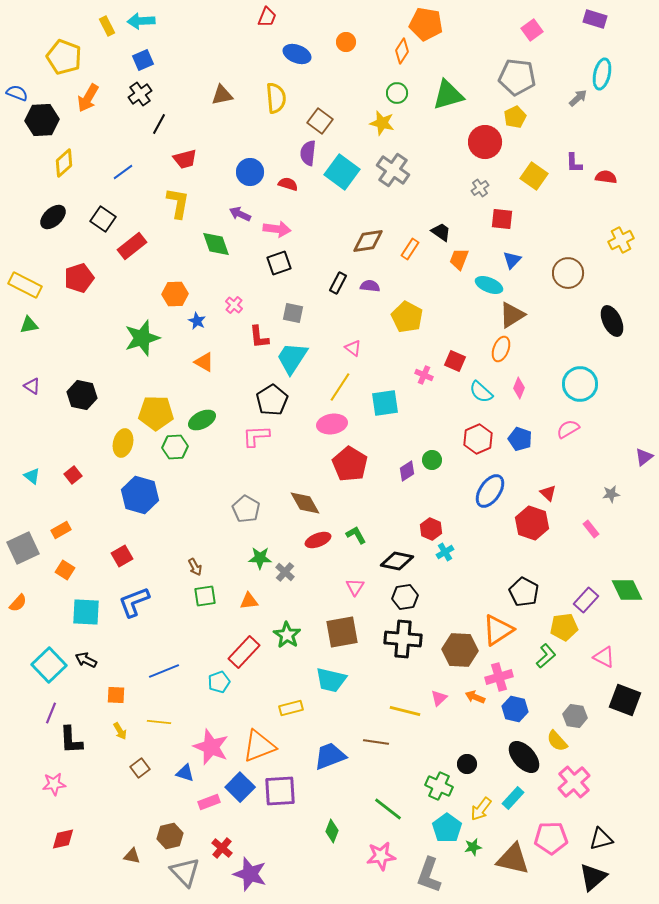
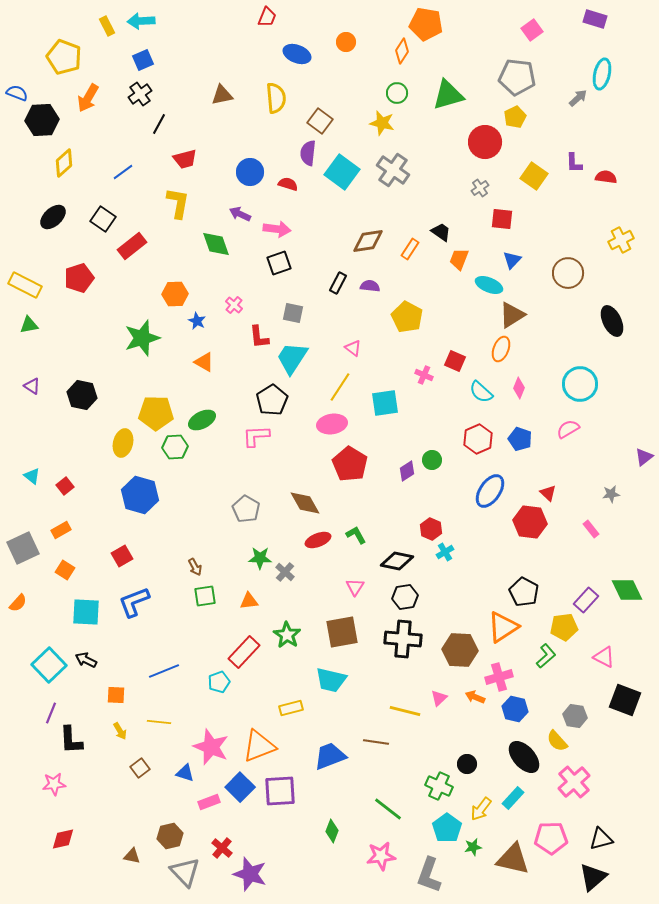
red square at (73, 475): moved 8 px left, 11 px down
red hexagon at (532, 523): moved 2 px left, 1 px up; rotated 12 degrees counterclockwise
orange triangle at (498, 630): moved 5 px right, 3 px up
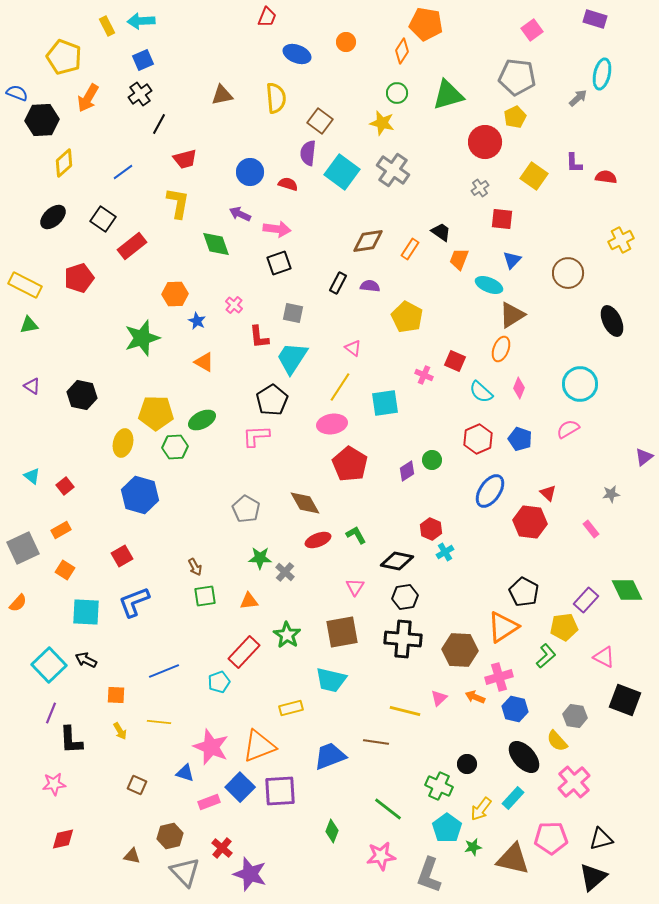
brown square at (140, 768): moved 3 px left, 17 px down; rotated 30 degrees counterclockwise
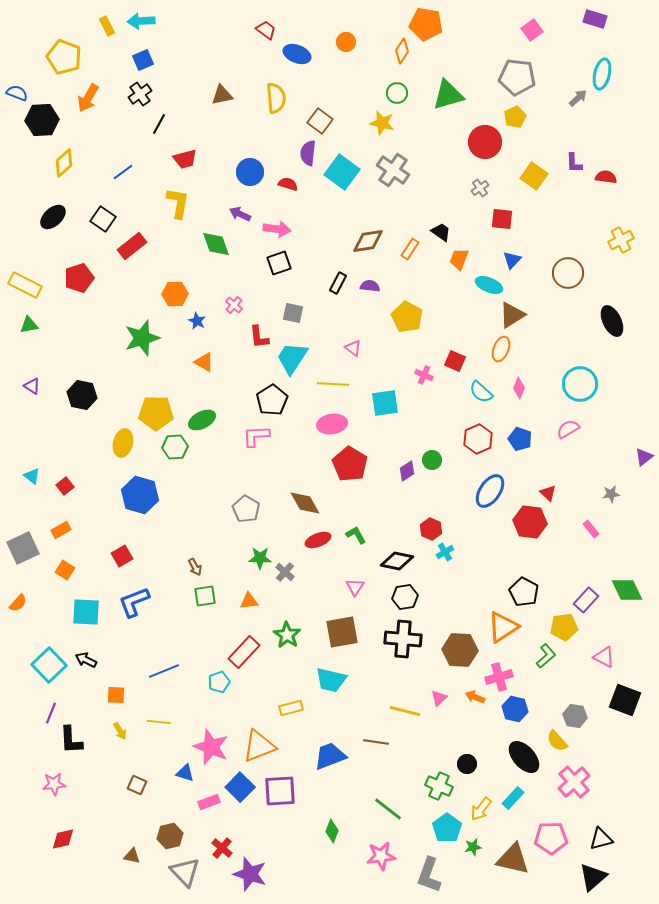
red trapezoid at (267, 17): moved 1 px left, 13 px down; rotated 75 degrees counterclockwise
yellow line at (340, 387): moved 7 px left, 3 px up; rotated 60 degrees clockwise
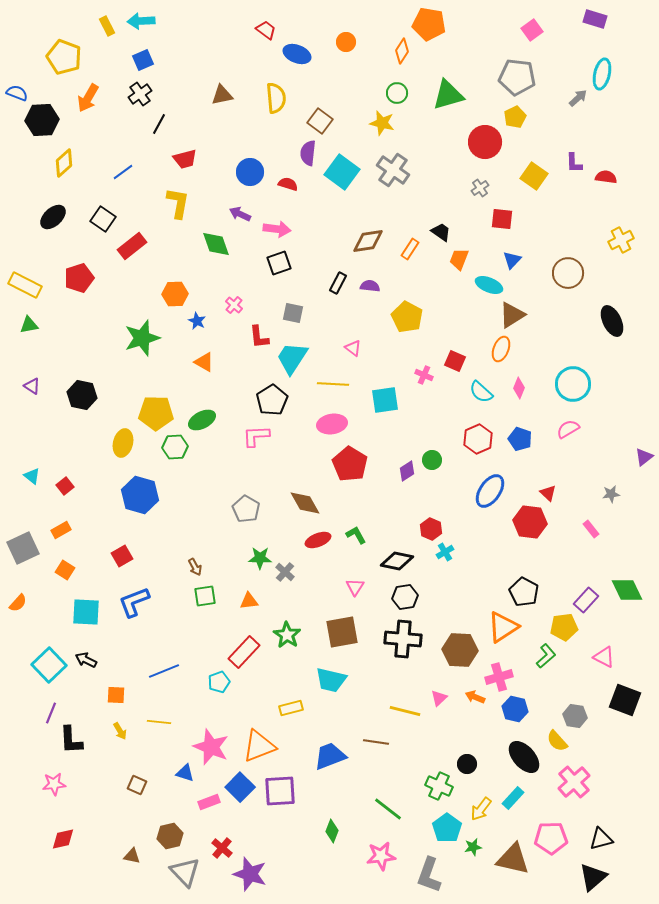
orange pentagon at (426, 24): moved 3 px right
cyan circle at (580, 384): moved 7 px left
cyan square at (385, 403): moved 3 px up
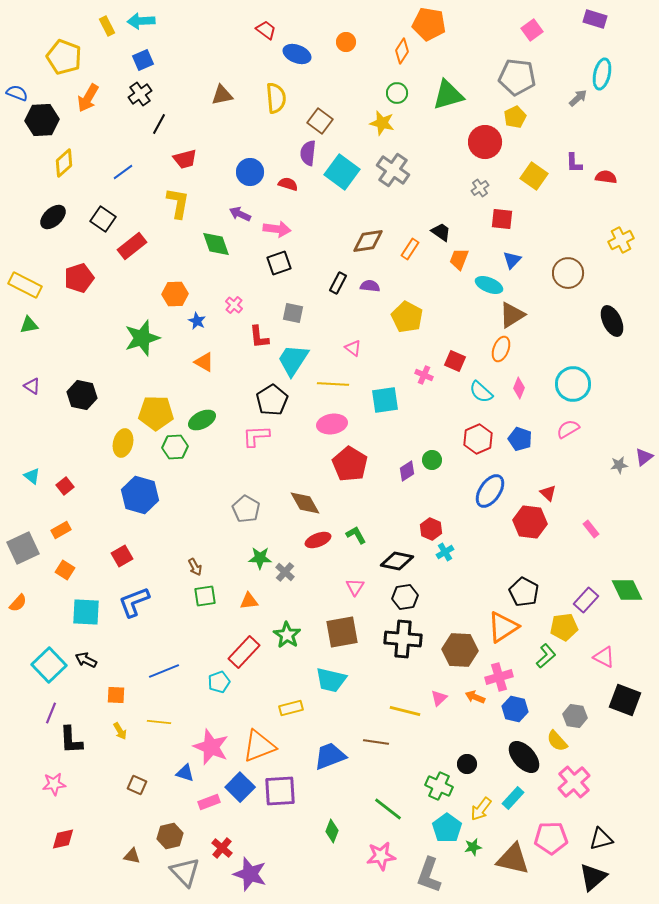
cyan trapezoid at (292, 358): moved 1 px right, 2 px down
gray star at (611, 494): moved 8 px right, 29 px up
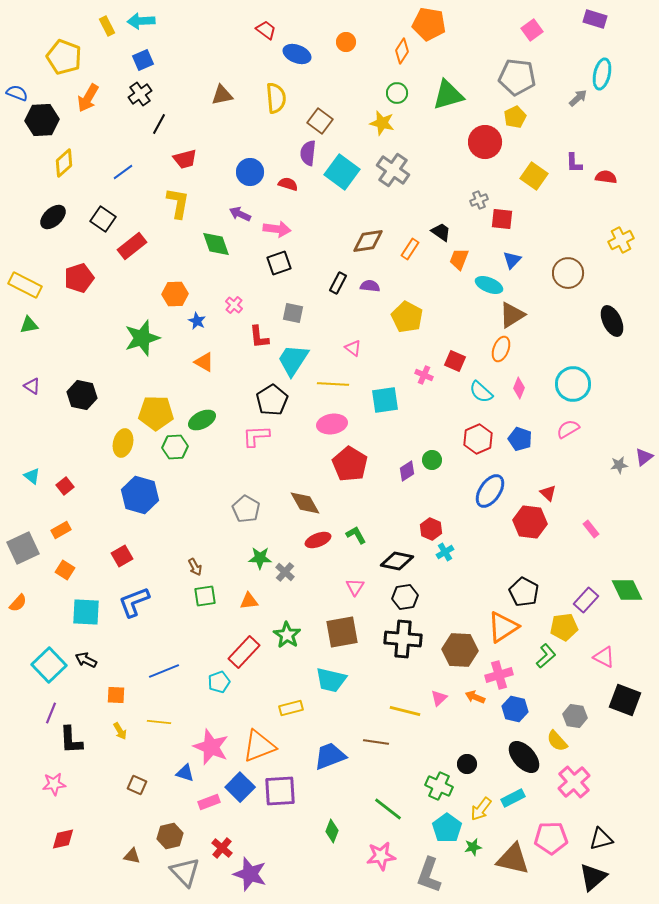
gray cross at (480, 188): moved 1 px left, 12 px down; rotated 12 degrees clockwise
pink cross at (499, 677): moved 2 px up
cyan rectangle at (513, 798): rotated 20 degrees clockwise
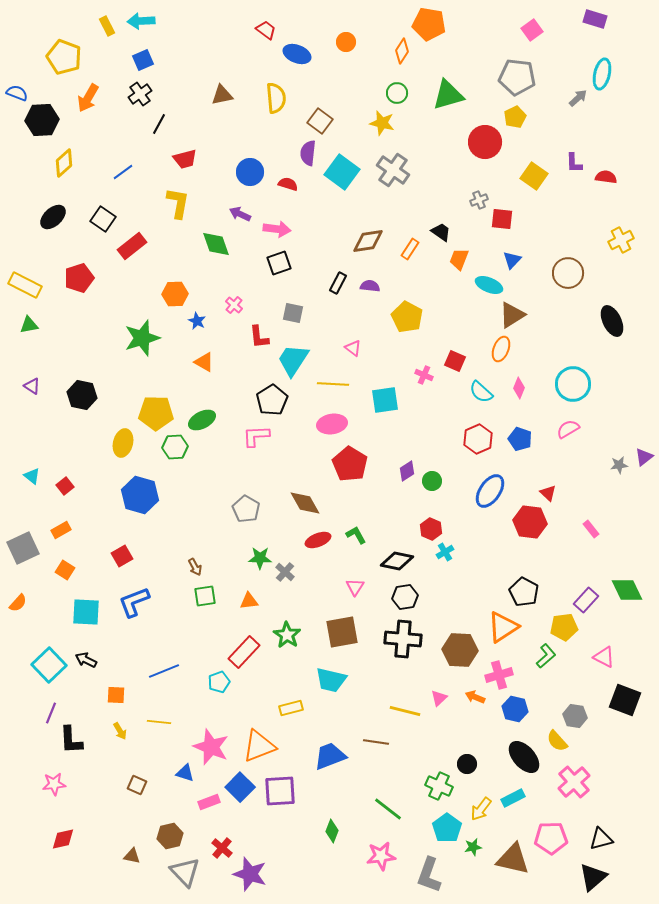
green circle at (432, 460): moved 21 px down
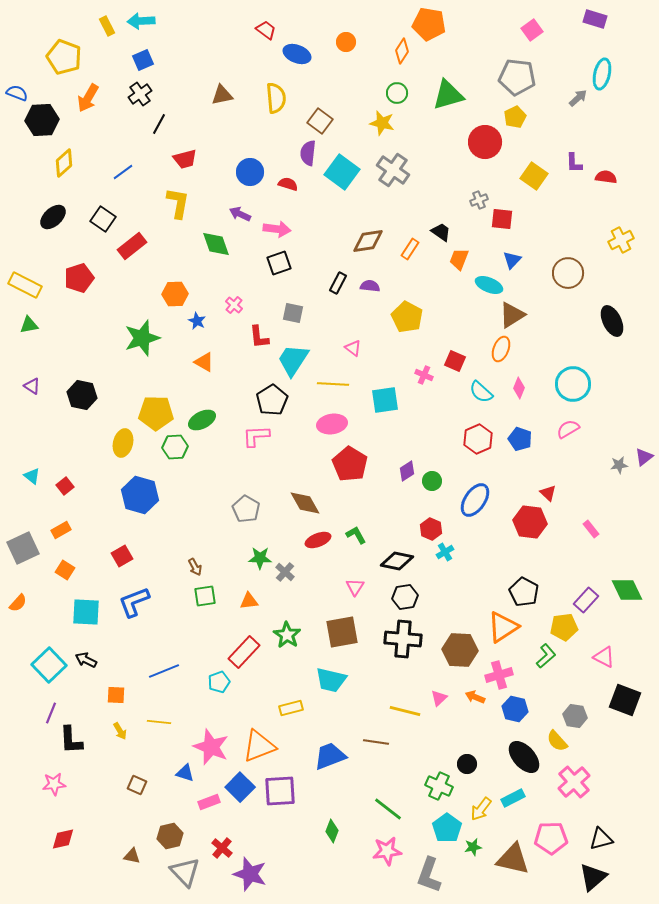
blue ellipse at (490, 491): moved 15 px left, 9 px down
pink star at (381, 856): moved 6 px right, 5 px up
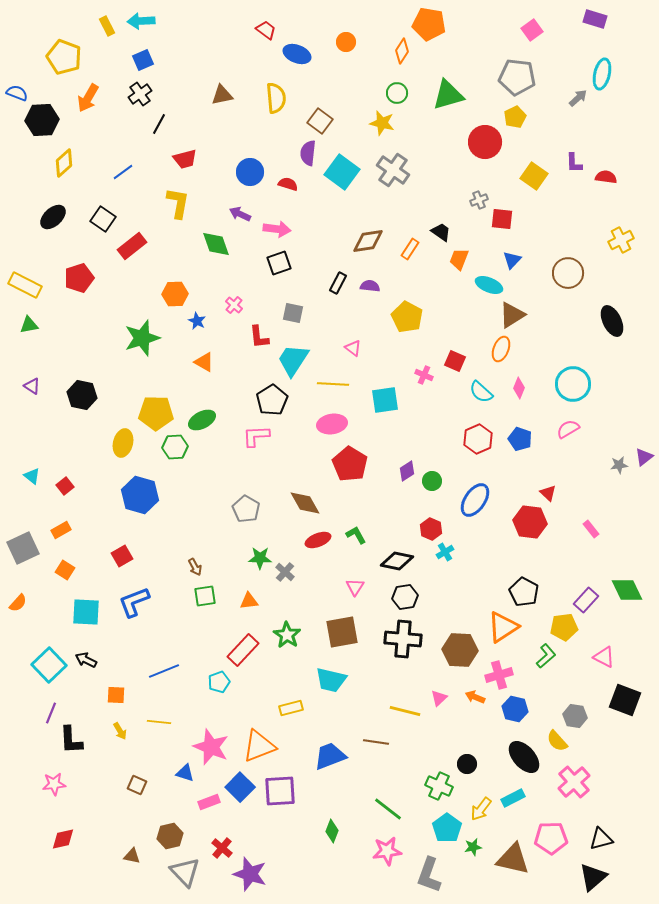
red rectangle at (244, 652): moved 1 px left, 2 px up
